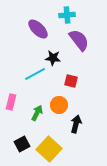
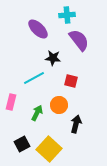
cyan line: moved 1 px left, 4 px down
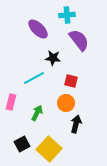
orange circle: moved 7 px right, 2 px up
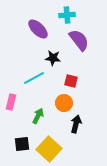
orange circle: moved 2 px left
green arrow: moved 1 px right, 3 px down
black square: rotated 21 degrees clockwise
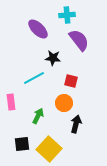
pink rectangle: rotated 21 degrees counterclockwise
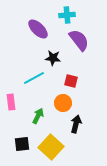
orange circle: moved 1 px left
yellow square: moved 2 px right, 2 px up
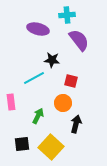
purple ellipse: rotated 30 degrees counterclockwise
black star: moved 1 px left, 2 px down
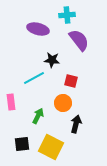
yellow square: rotated 15 degrees counterclockwise
